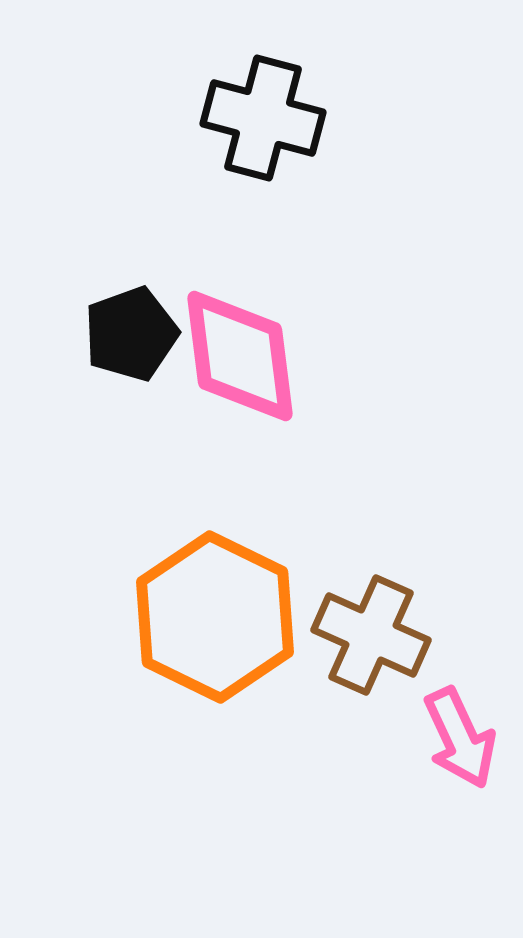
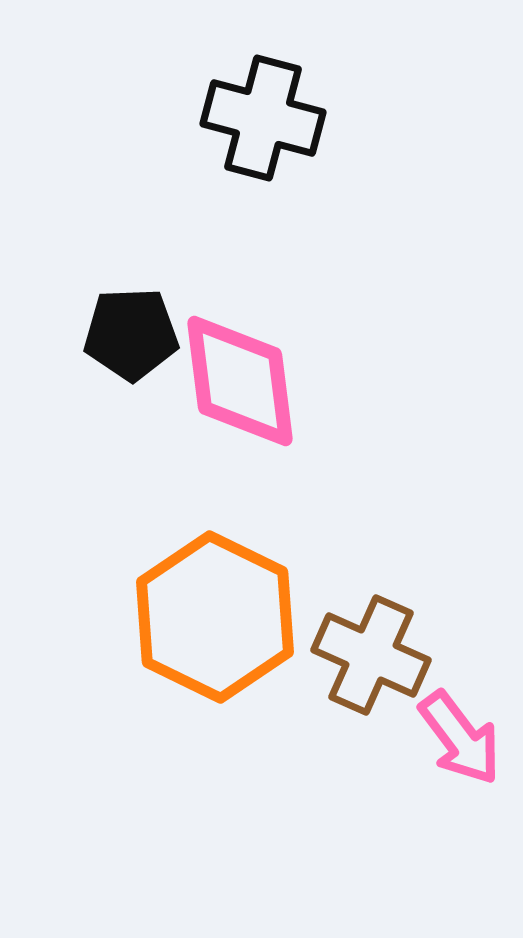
black pentagon: rotated 18 degrees clockwise
pink diamond: moved 25 px down
brown cross: moved 20 px down
pink arrow: rotated 12 degrees counterclockwise
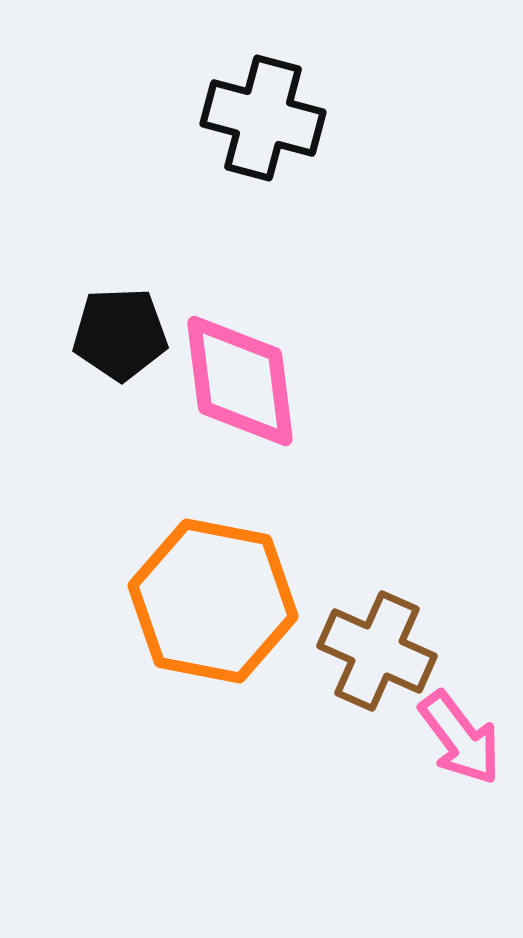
black pentagon: moved 11 px left
orange hexagon: moved 2 px left, 16 px up; rotated 15 degrees counterclockwise
brown cross: moved 6 px right, 4 px up
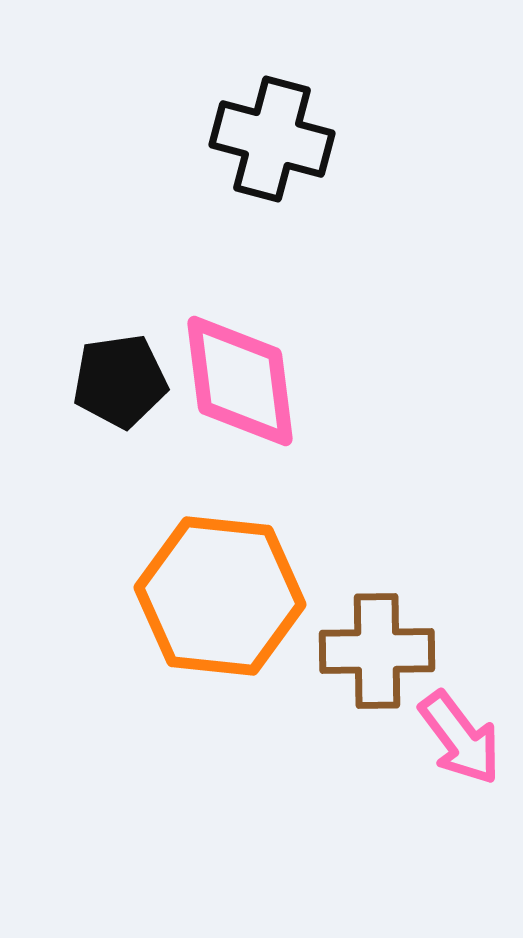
black cross: moved 9 px right, 21 px down
black pentagon: moved 47 px down; rotated 6 degrees counterclockwise
orange hexagon: moved 7 px right, 5 px up; rotated 5 degrees counterclockwise
brown cross: rotated 25 degrees counterclockwise
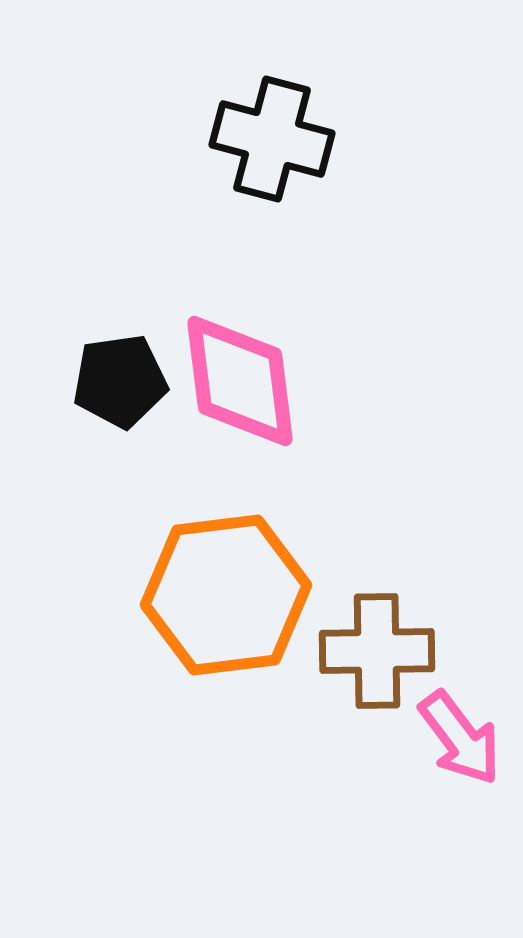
orange hexagon: moved 6 px right, 1 px up; rotated 13 degrees counterclockwise
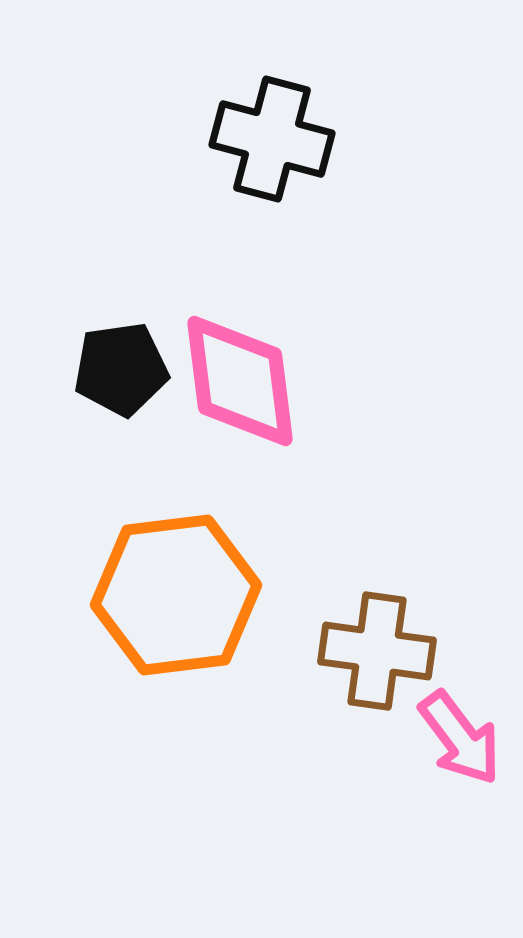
black pentagon: moved 1 px right, 12 px up
orange hexagon: moved 50 px left
brown cross: rotated 9 degrees clockwise
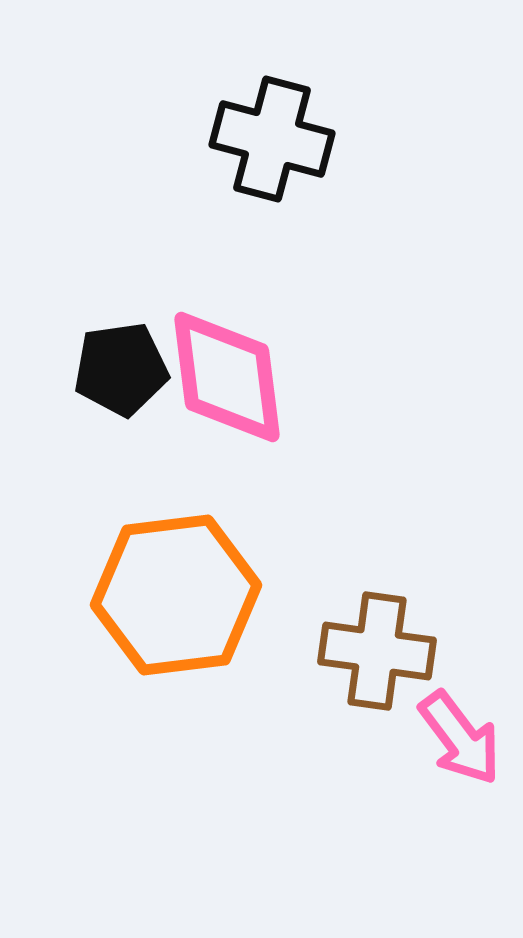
pink diamond: moved 13 px left, 4 px up
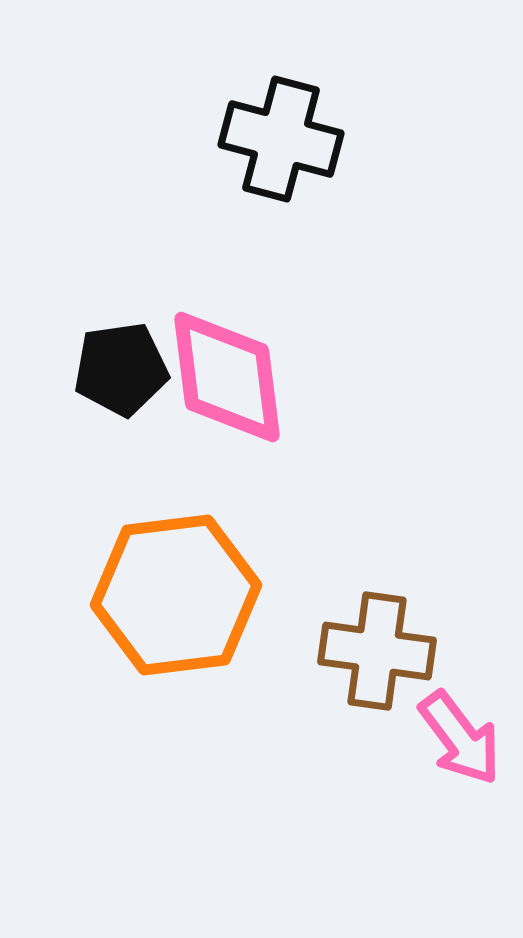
black cross: moved 9 px right
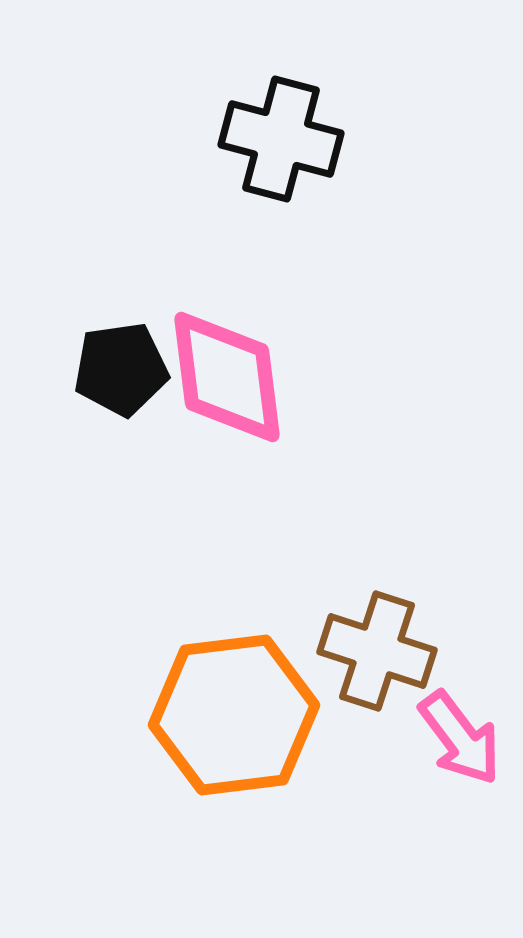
orange hexagon: moved 58 px right, 120 px down
brown cross: rotated 10 degrees clockwise
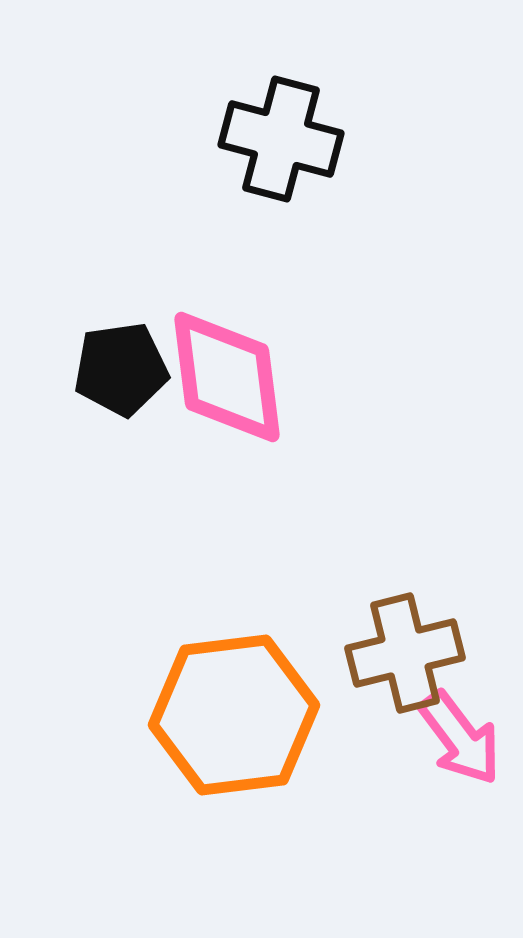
brown cross: moved 28 px right, 2 px down; rotated 32 degrees counterclockwise
